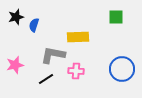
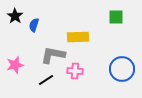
black star: moved 1 px left, 1 px up; rotated 21 degrees counterclockwise
pink cross: moved 1 px left
black line: moved 1 px down
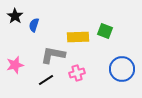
green square: moved 11 px left, 14 px down; rotated 21 degrees clockwise
pink cross: moved 2 px right, 2 px down; rotated 21 degrees counterclockwise
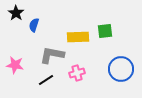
black star: moved 1 px right, 3 px up
green square: rotated 28 degrees counterclockwise
gray L-shape: moved 1 px left
pink star: rotated 24 degrees clockwise
blue circle: moved 1 px left
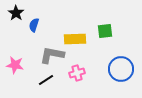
yellow rectangle: moved 3 px left, 2 px down
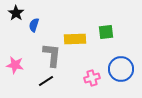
green square: moved 1 px right, 1 px down
gray L-shape: rotated 85 degrees clockwise
pink cross: moved 15 px right, 5 px down
black line: moved 1 px down
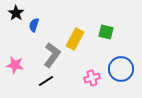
green square: rotated 21 degrees clockwise
yellow rectangle: rotated 60 degrees counterclockwise
gray L-shape: rotated 30 degrees clockwise
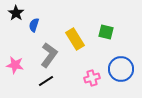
yellow rectangle: rotated 60 degrees counterclockwise
gray L-shape: moved 3 px left
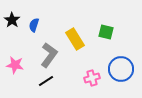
black star: moved 4 px left, 7 px down
